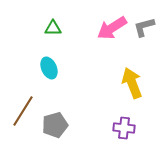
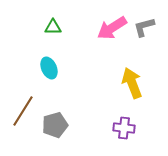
green triangle: moved 1 px up
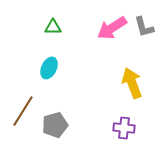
gray L-shape: rotated 90 degrees counterclockwise
cyan ellipse: rotated 50 degrees clockwise
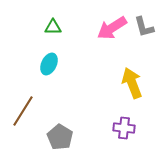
cyan ellipse: moved 4 px up
gray pentagon: moved 5 px right, 12 px down; rotated 25 degrees counterclockwise
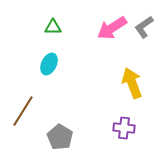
gray L-shape: rotated 70 degrees clockwise
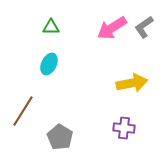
green triangle: moved 2 px left
yellow arrow: rotated 100 degrees clockwise
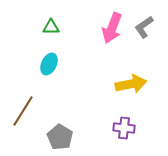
pink arrow: rotated 36 degrees counterclockwise
yellow arrow: moved 1 px left, 1 px down
